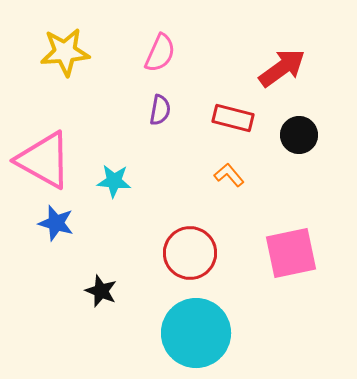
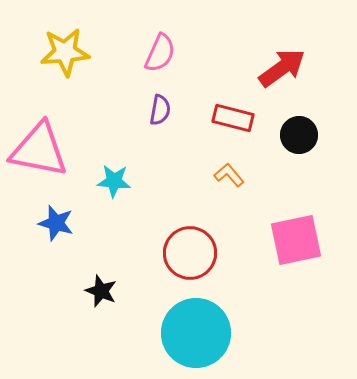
pink triangle: moved 5 px left, 10 px up; rotated 18 degrees counterclockwise
pink square: moved 5 px right, 13 px up
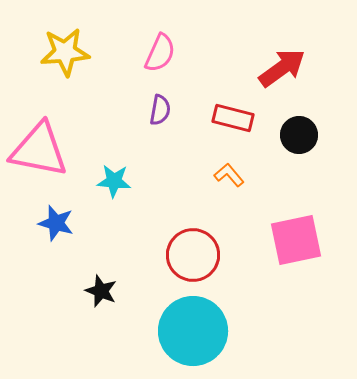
red circle: moved 3 px right, 2 px down
cyan circle: moved 3 px left, 2 px up
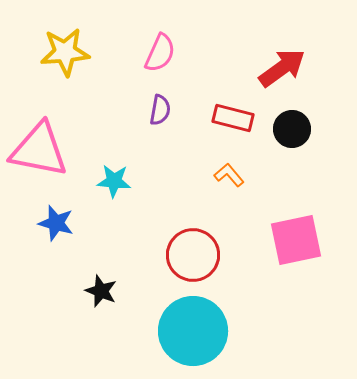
black circle: moved 7 px left, 6 px up
